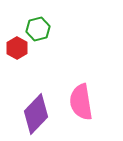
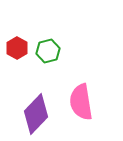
green hexagon: moved 10 px right, 22 px down
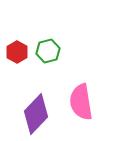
red hexagon: moved 4 px down
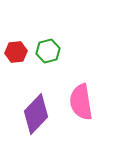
red hexagon: moved 1 px left; rotated 25 degrees clockwise
